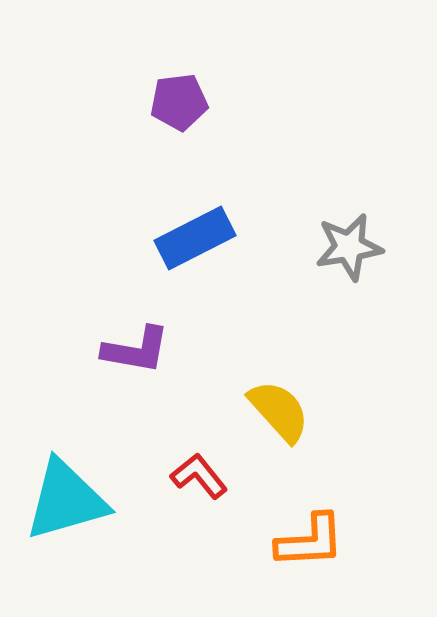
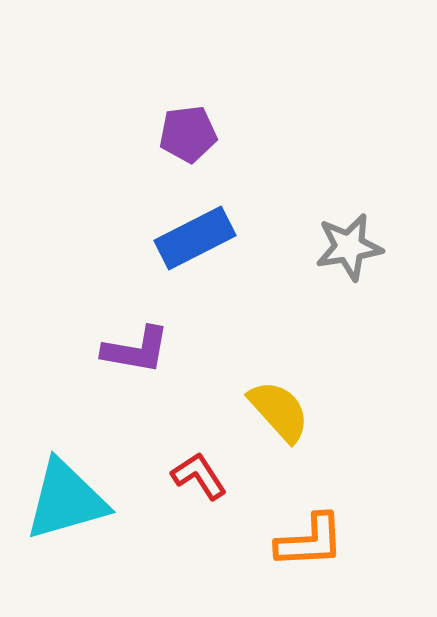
purple pentagon: moved 9 px right, 32 px down
red L-shape: rotated 6 degrees clockwise
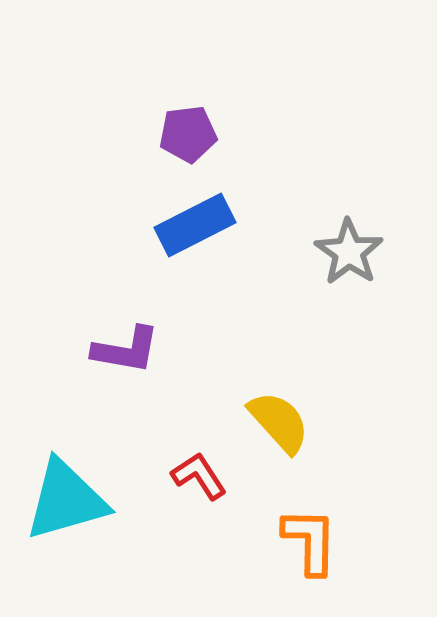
blue rectangle: moved 13 px up
gray star: moved 5 px down; rotated 28 degrees counterclockwise
purple L-shape: moved 10 px left
yellow semicircle: moved 11 px down
orange L-shape: rotated 86 degrees counterclockwise
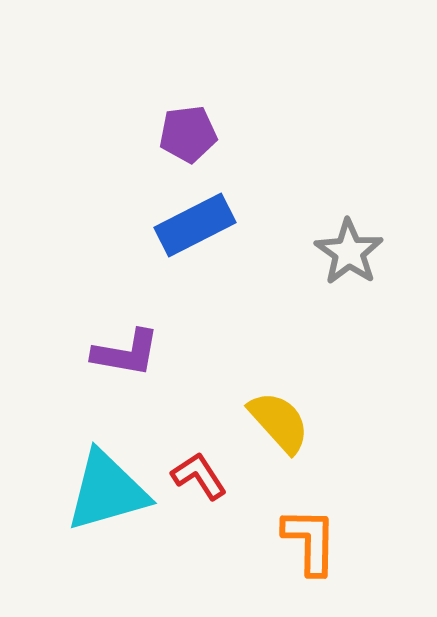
purple L-shape: moved 3 px down
cyan triangle: moved 41 px right, 9 px up
